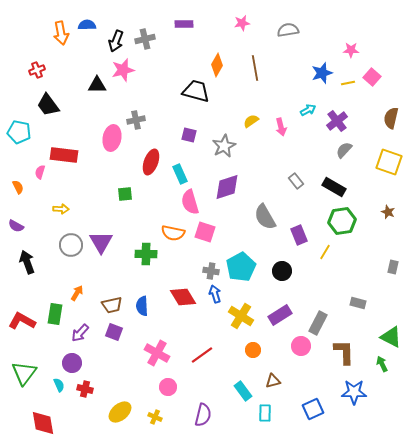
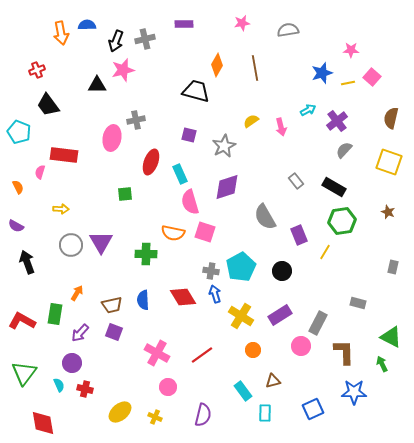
cyan pentagon at (19, 132): rotated 10 degrees clockwise
blue semicircle at (142, 306): moved 1 px right, 6 px up
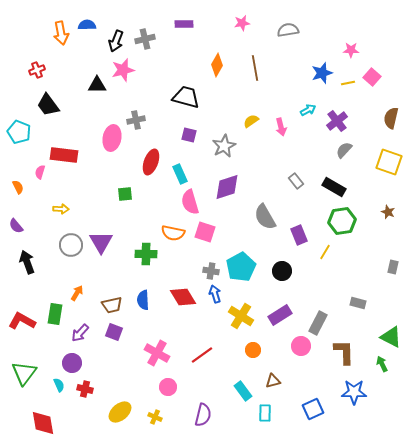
black trapezoid at (196, 91): moved 10 px left, 6 px down
purple semicircle at (16, 226): rotated 21 degrees clockwise
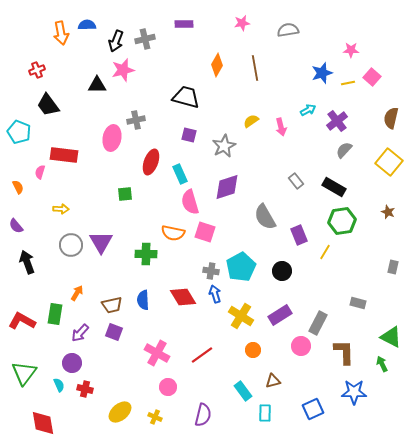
yellow square at (389, 162): rotated 20 degrees clockwise
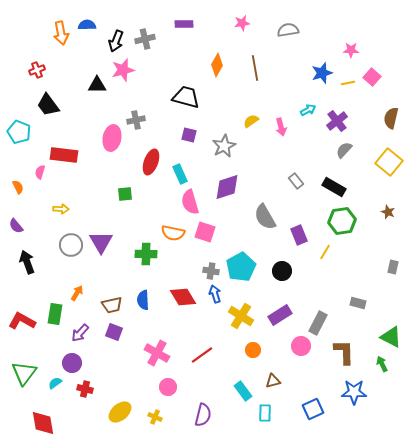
cyan semicircle at (59, 385): moved 4 px left, 2 px up; rotated 104 degrees counterclockwise
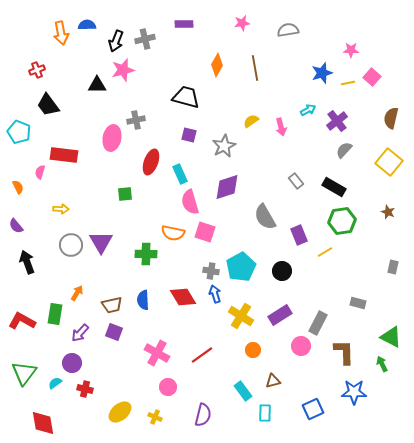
yellow line at (325, 252): rotated 28 degrees clockwise
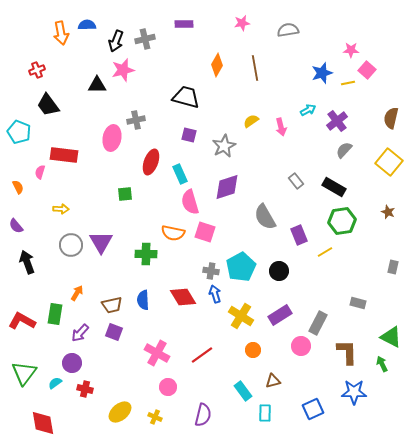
pink square at (372, 77): moved 5 px left, 7 px up
black circle at (282, 271): moved 3 px left
brown L-shape at (344, 352): moved 3 px right
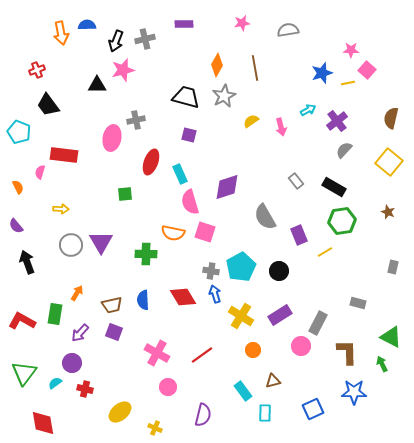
gray star at (224, 146): moved 50 px up
yellow cross at (155, 417): moved 11 px down
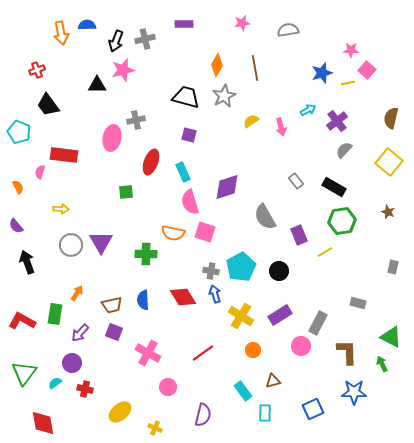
cyan rectangle at (180, 174): moved 3 px right, 2 px up
green square at (125, 194): moved 1 px right, 2 px up
pink cross at (157, 353): moved 9 px left
red line at (202, 355): moved 1 px right, 2 px up
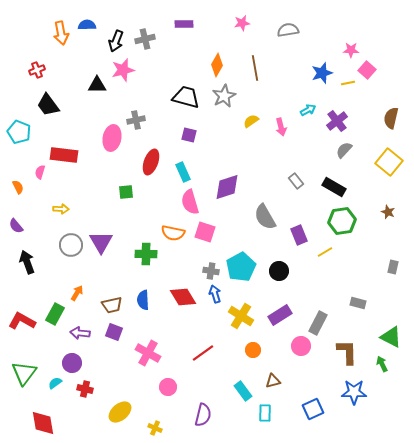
green rectangle at (55, 314): rotated 20 degrees clockwise
purple arrow at (80, 333): rotated 54 degrees clockwise
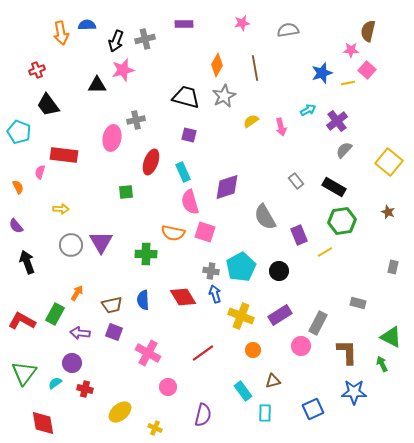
brown semicircle at (391, 118): moved 23 px left, 87 px up
yellow cross at (241, 316): rotated 10 degrees counterclockwise
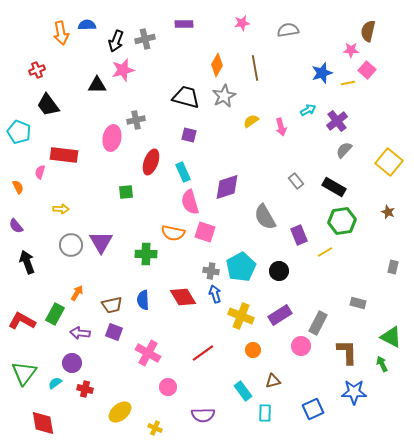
purple semicircle at (203, 415): rotated 75 degrees clockwise
